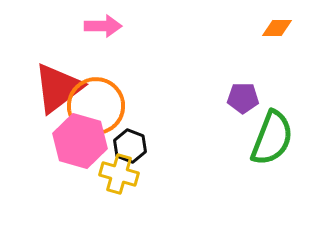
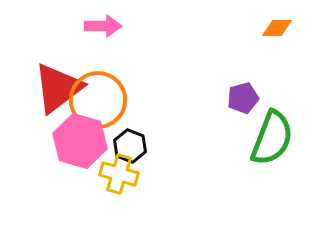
purple pentagon: rotated 16 degrees counterclockwise
orange circle: moved 2 px right, 6 px up
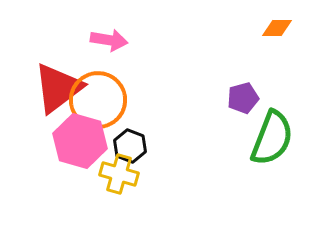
pink arrow: moved 6 px right, 14 px down; rotated 9 degrees clockwise
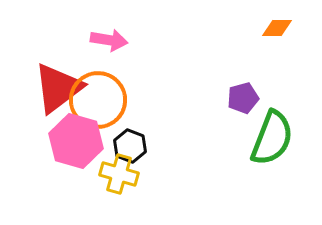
pink hexagon: moved 4 px left
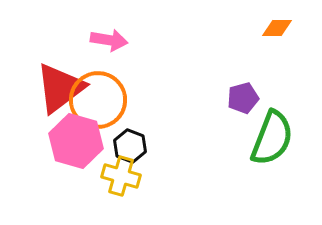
red triangle: moved 2 px right
yellow cross: moved 2 px right, 2 px down
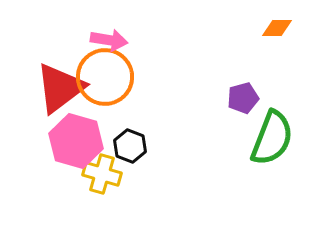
orange circle: moved 7 px right, 23 px up
yellow cross: moved 19 px left, 2 px up
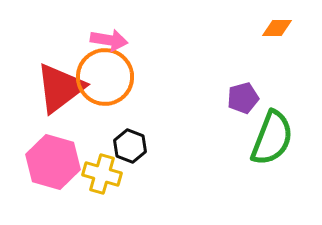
pink hexagon: moved 23 px left, 21 px down
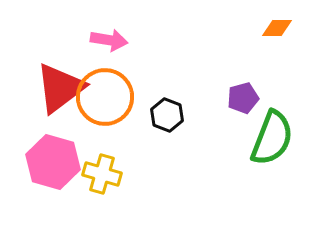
orange circle: moved 20 px down
black hexagon: moved 37 px right, 31 px up
